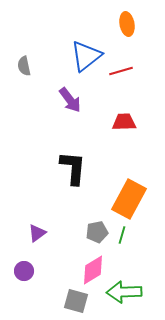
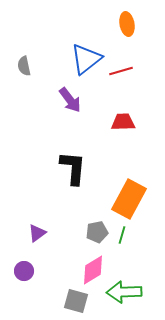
blue triangle: moved 3 px down
red trapezoid: moved 1 px left
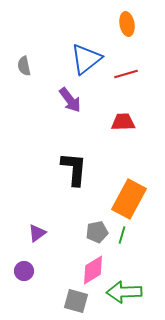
red line: moved 5 px right, 3 px down
black L-shape: moved 1 px right, 1 px down
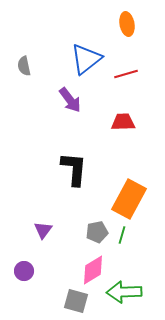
purple triangle: moved 6 px right, 3 px up; rotated 18 degrees counterclockwise
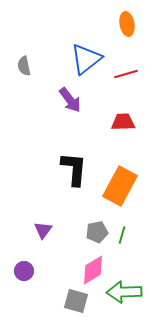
orange rectangle: moved 9 px left, 13 px up
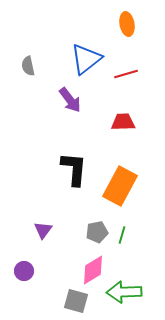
gray semicircle: moved 4 px right
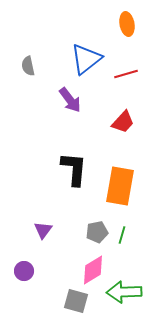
red trapezoid: rotated 135 degrees clockwise
orange rectangle: rotated 18 degrees counterclockwise
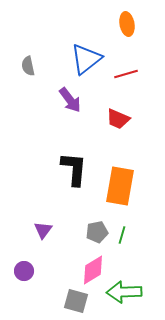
red trapezoid: moved 5 px left, 3 px up; rotated 70 degrees clockwise
